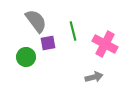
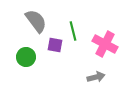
purple square: moved 7 px right, 2 px down; rotated 21 degrees clockwise
gray arrow: moved 2 px right
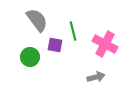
gray semicircle: moved 1 px right, 1 px up
green circle: moved 4 px right
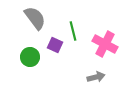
gray semicircle: moved 2 px left, 2 px up
purple square: rotated 14 degrees clockwise
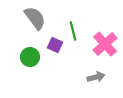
pink cross: rotated 20 degrees clockwise
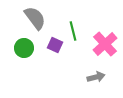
green circle: moved 6 px left, 9 px up
